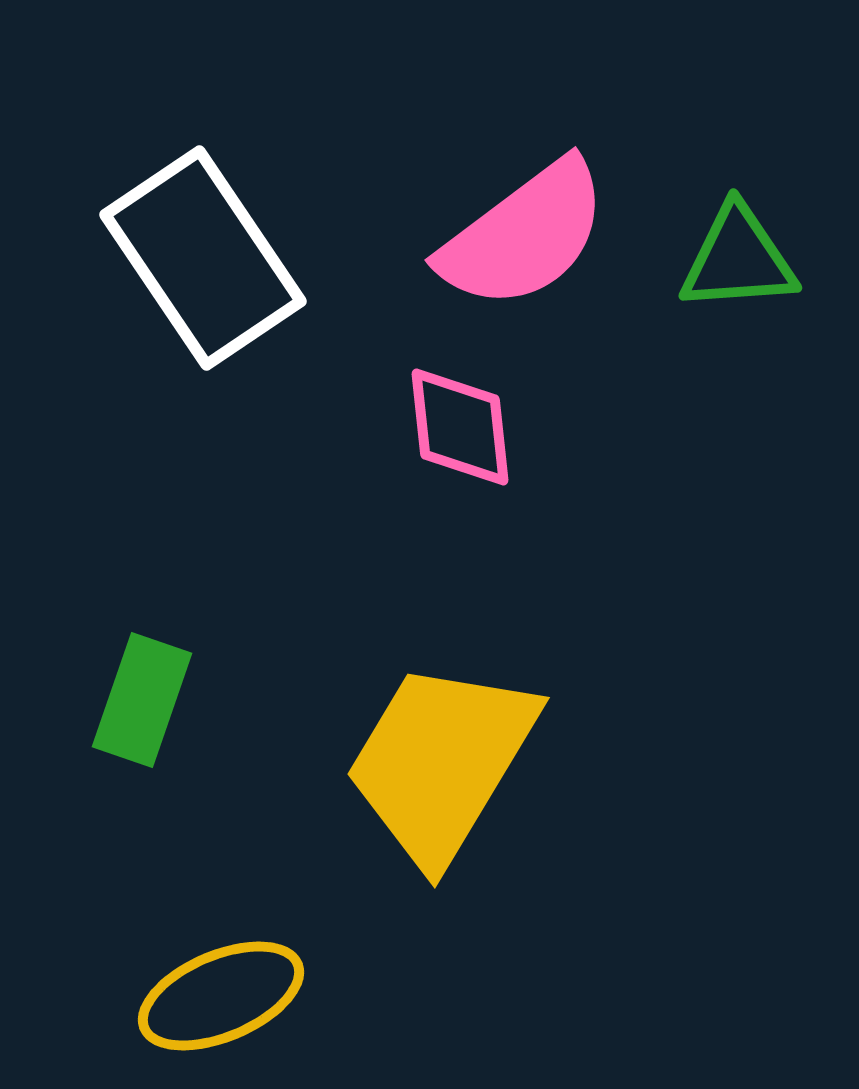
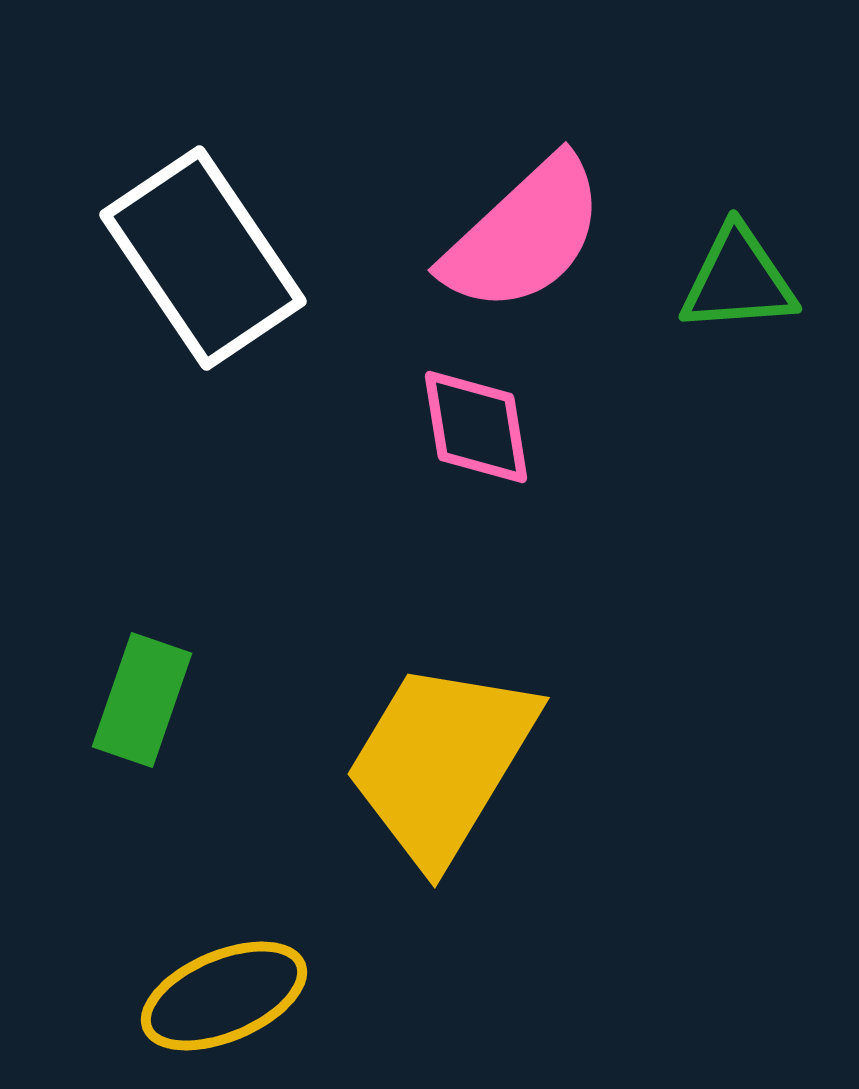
pink semicircle: rotated 6 degrees counterclockwise
green triangle: moved 21 px down
pink diamond: moved 16 px right; rotated 3 degrees counterclockwise
yellow ellipse: moved 3 px right
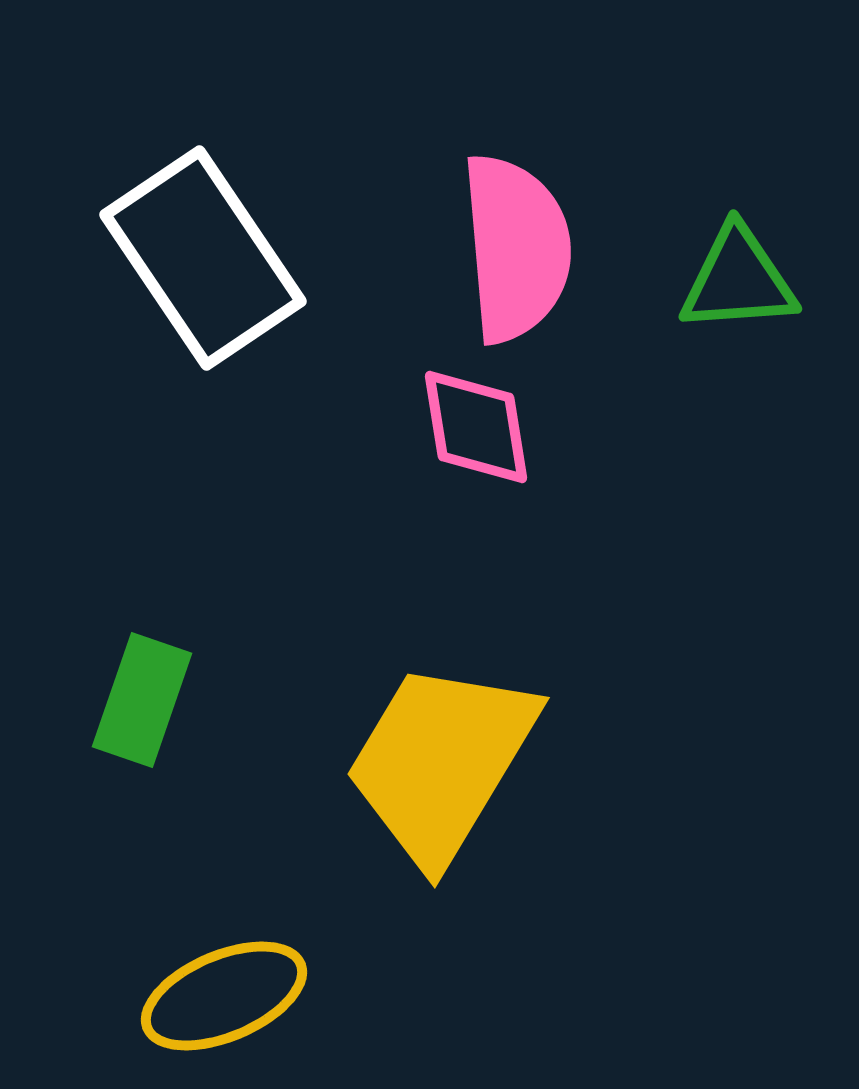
pink semicircle: moved 8 px left, 13 px down; rotated 52 degrees counterclockwise
